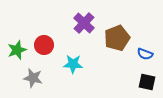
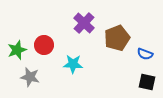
gray star: moved 3 px left, 1 px up
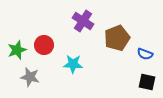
purple cross: moved 1 px left, 2 px up; rotated 10 degrees counterclockwise
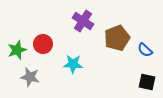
red circle: moved 1 px left, 1 px up
blue semicircle: moved 4 px up; rotated 21 degrees clockwise
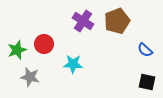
brown pentagon: moved 17 px up
red circle: moved 1 px right
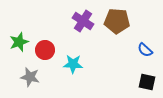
brown pentagon: rotated 25 degrees clockwise
red circle: moved 1 px right, 6 px down
green star: moved 2 px right, 8 px up
